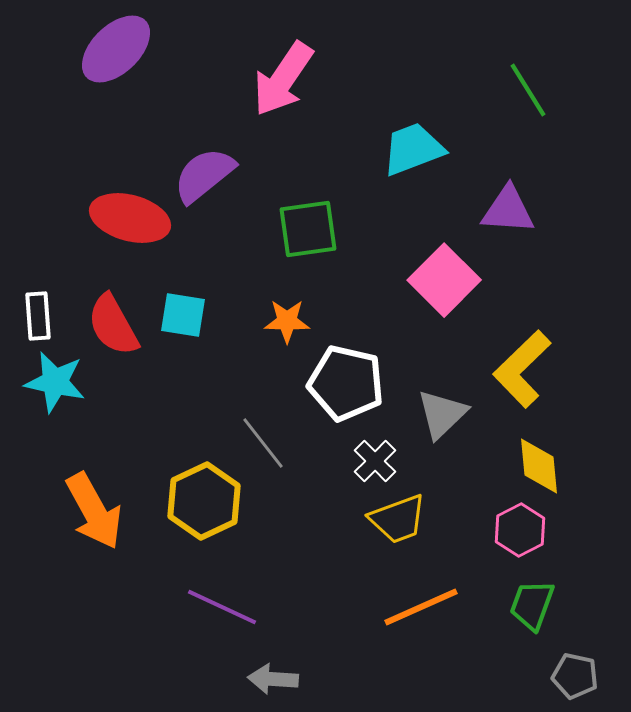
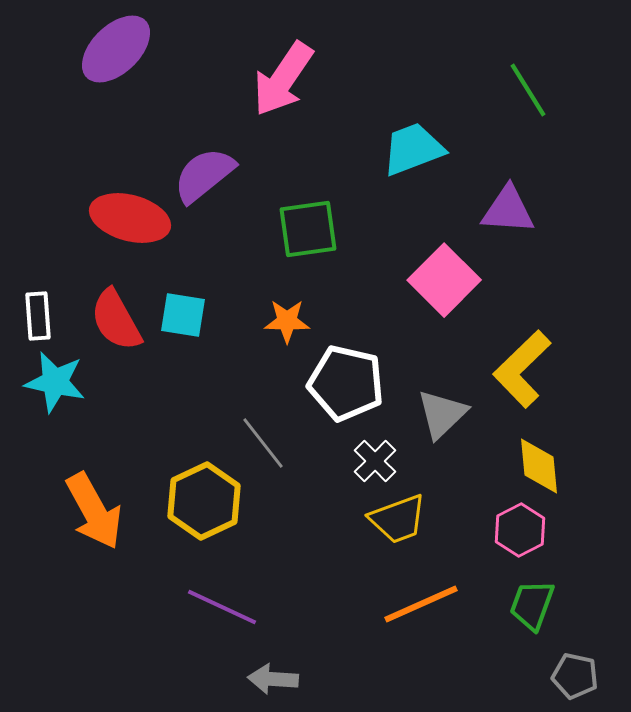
red semicircle: moved 3 px right, 5 px up
orange line: moved 3 px up
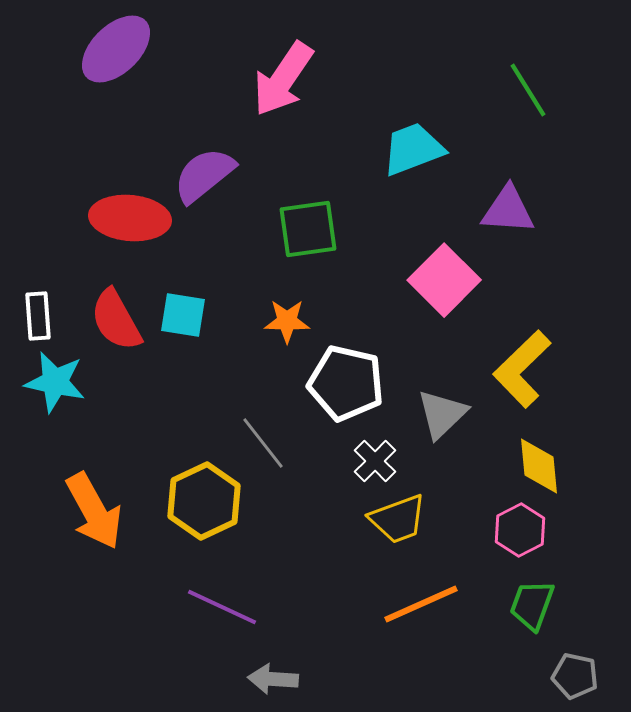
red ellipse: rotated 10 degrees counterclockwise
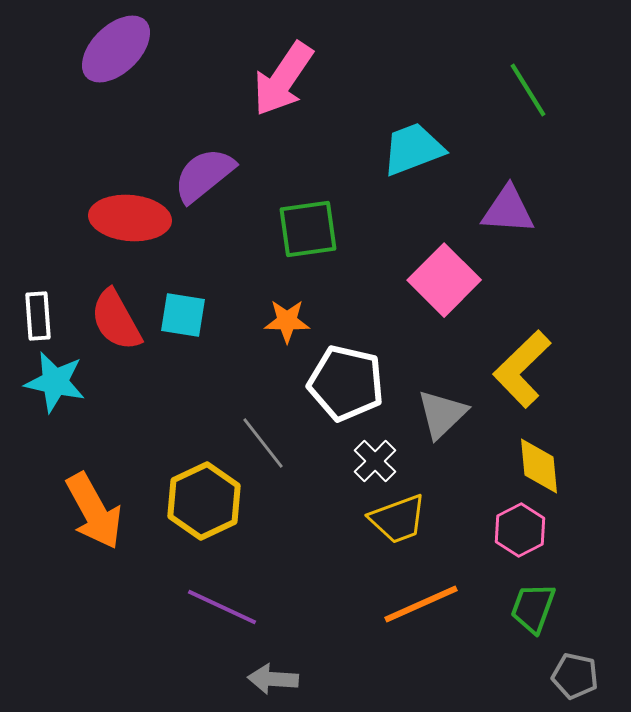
green trapezoid: moved 1 px right, 3 px down
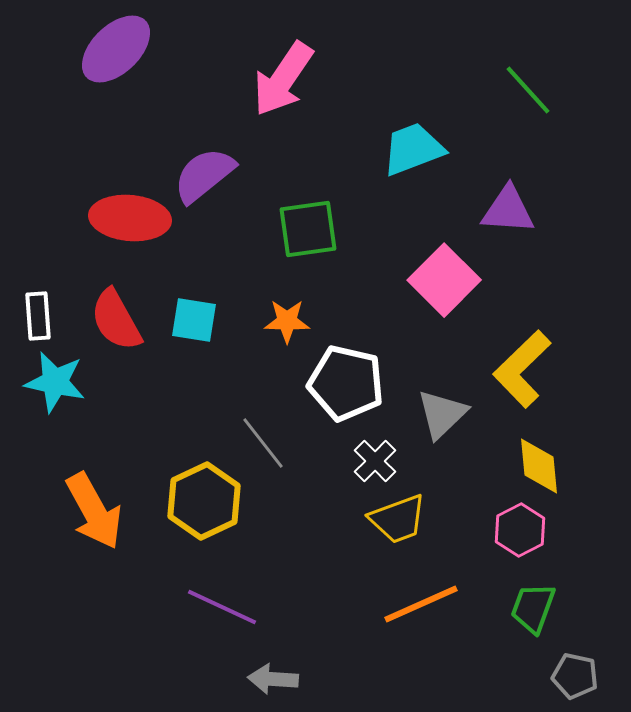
green line: rotated 10 degrees counterclockwise
cyan square: moved 11 px right, 5 px down
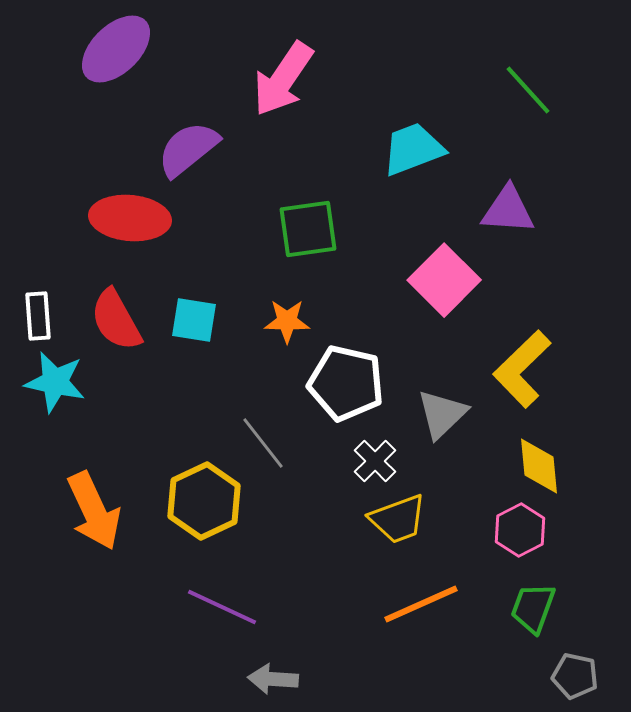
purple semicircle: moved 16 px left, 26 px up
orange arrow: rotated 4 degrees clockwise
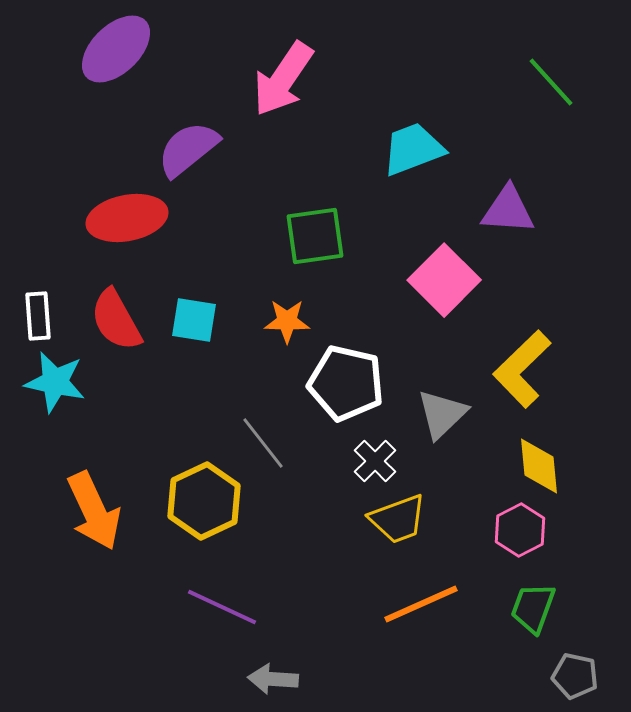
green line: moved 23 px right, 8 px up
red ellipse: moved 3 px left; rotated 16 degrees counterclockwise
green square: moved 7 px right, 7 px down
